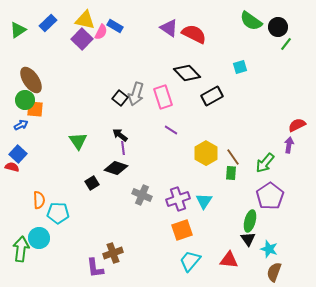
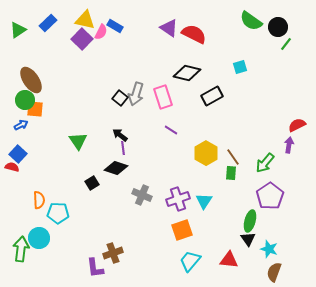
black diamond at (187, 73): rotated 32 degrees counterclockwise
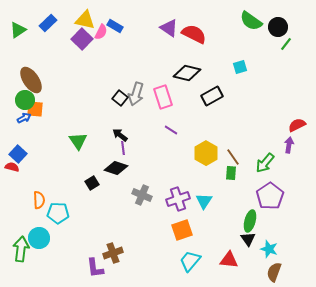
blue arrow at (21, 125): moved 3 px right, 7 px up
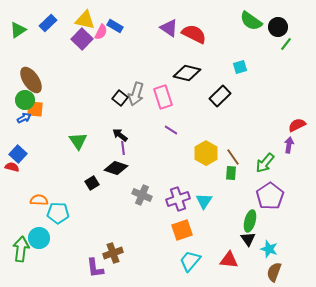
black rectangle at (212, 96): moved 8 px right; rotated 15 degrees counterclockwise
orange semicircle at (39, 200): rotated 84 degrees counterclockwise
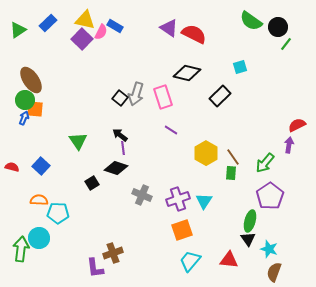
blue arrow at (24, 118): rotated 40 degrees counterclockwise
blue square at (18, 154): moved 23 px right, 12 px down
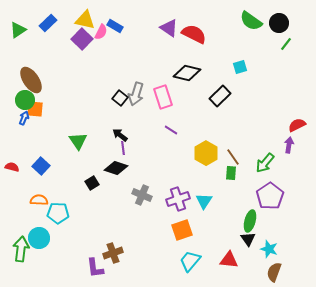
black circle at (278, 27): moved 1 px right, 4 px up
